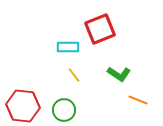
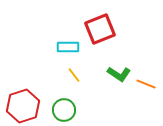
orange line: moved 8 px right, 16 px up
red hexagon: rotated 24 degrees counterclockwise
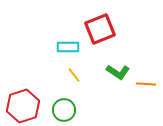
green L-shape: moved 1 px left, 2 px up
orange line: rotated 18 degrees counterclockwise
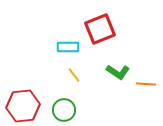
red hexagon: rotated 12 degrees clockwise
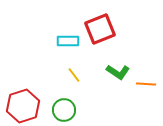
cyan rectangle: moved 6 px up
red hexagon: rotated 12 degrees counterclockwise
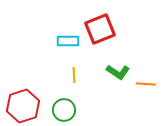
yellow line: rotated 35 degrees clockwise
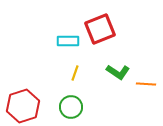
yellow line: moved 1 px right, 2 px up; rotated 21 degrees clockwise
green circle: moved 7 px right, 3 px up
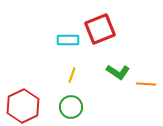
cyan rectangle: moved 1 px up
yellow line: moved 3 px left, 2 px down
red hexagon: rotated 8 degrees counterclockwise
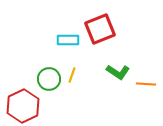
green circle: moved 22 px left, 28 px up
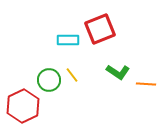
yellow line: rotated 56 degrees counterclockwise
green circle: moved 1 px down
